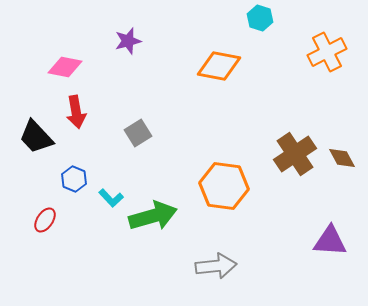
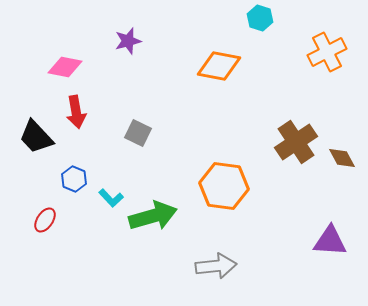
gray square: rotated 32 degrees counterclockwise
brown cross: moved 1 px right, 12 px up
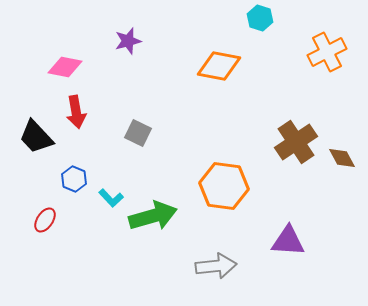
purple triangle: moved 42 px left
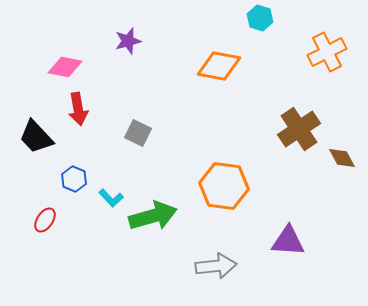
red arrow: moved 2 px right, 3 px up
brown cross: moved 3 px right, 13 px up
